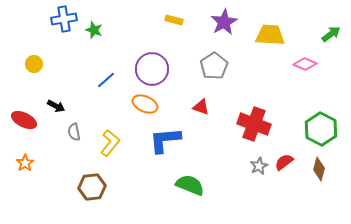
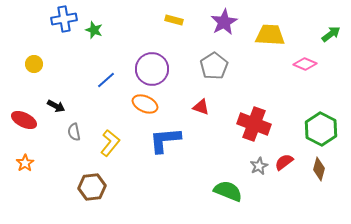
green semicircle: moved 38 px right, 6 px down
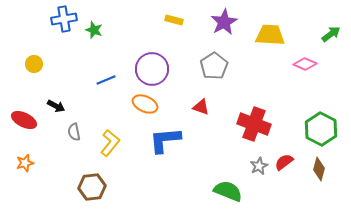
blue line: rotated 18 degrees clockwise
orange star: rotated 18 degrees clockwise
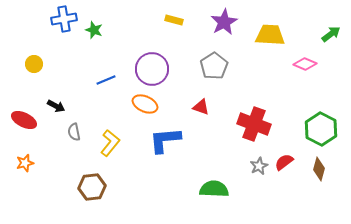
green semicircle: moved 14 px left, 2 px up; rotated 20 degrees counterclockwise
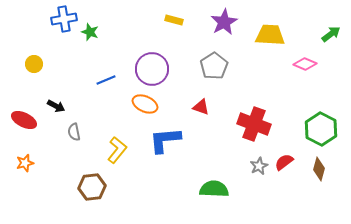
green star: moved 4 px left, 2 px down
yellow L-shape: moved 7 px right, 7 px down
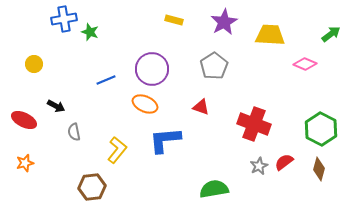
green semicircle: rotated 12 degrees counterclockwise
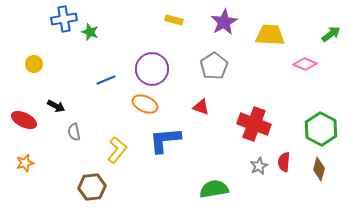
red semicircle: rotated 48 degrees counterclockwise
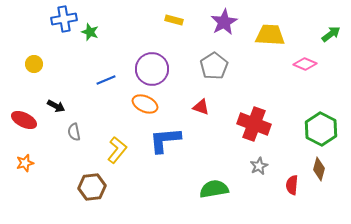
red semicircle: moved 8 px right, 23 px down
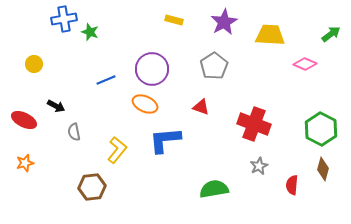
brown diamond: moved 4 px right
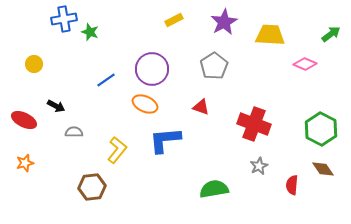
yellow rectangle: rotated 42 degrees counterclockwise
blue line: rotated 12 degrees counterclockwise
gray semicircle: rotated 102 degrees clockwise
brown diamond: rotated 50 degrees counterclockwise
